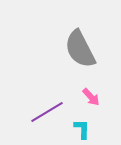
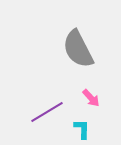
gray semicircle: moved 2 px left
pink arrow: moved 1 px down
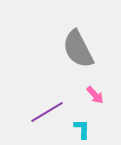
pink arrow: moved 4 px right, 3 px up
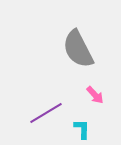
purple line: moved 1 px left, 1 px down
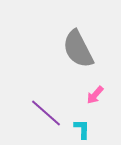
pink arrow: rotated 84 degrees clockwise
purple line: rotated 72 degrees clockwise
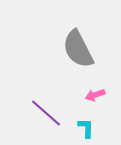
pink arrow: rotated 30 degrees clockwise
cyan L-shape: moved 4 px right, 1 px up
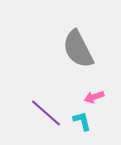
pink arrow: moved 1 px left, 2 px down
cyan L-shape: moved 4 px left, 7 px up; rotated 15 degrees counterclockwise
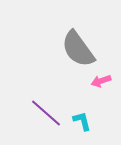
gray semicircle: rotated 9 degrees counterclockwise
pink arrow: moved 7 px right, 16 px up
